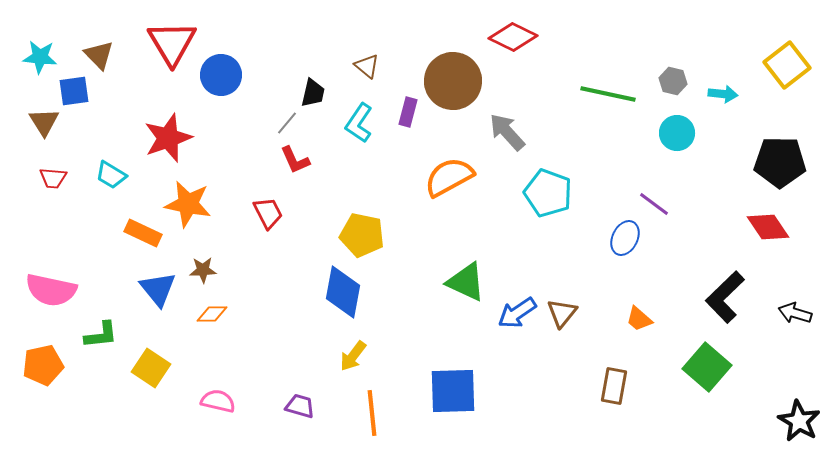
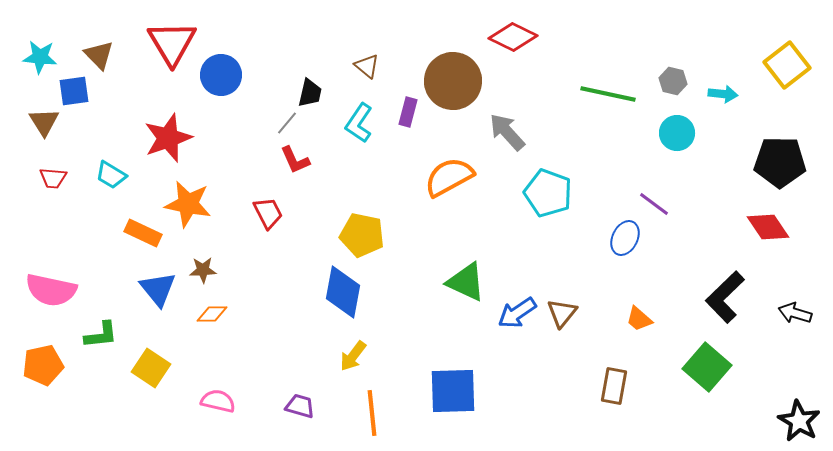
black trapezoid at (313, 93): moved 3 px left
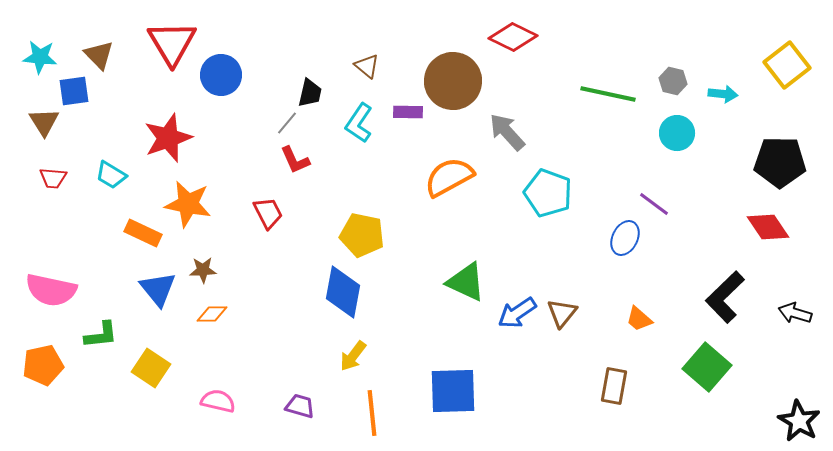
purple rectangle at (408, 112): rotated 76 degrees clockwise
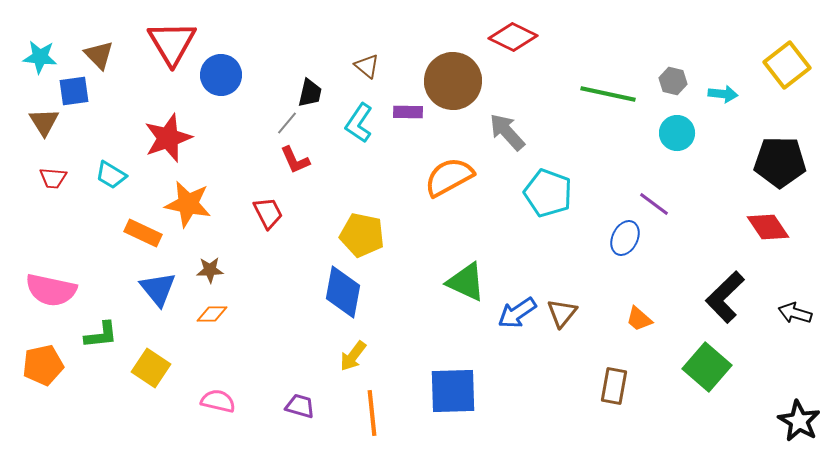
brown star at (203, 270): moved 7 px right
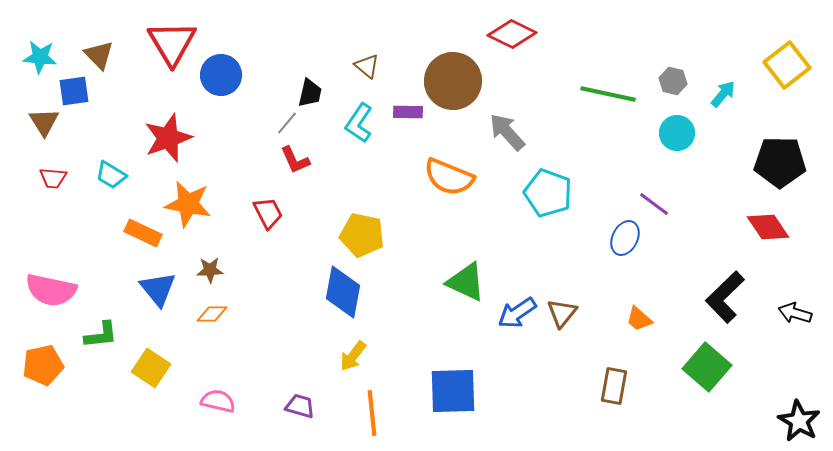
red diamond at (513, 37): moved 1 px left, 3 px up
cyan arrow at (723, 94): rotated 56 degrees counterclockwise
orange semicircle at (449, 177): rotated 129 degrees counterclockwise
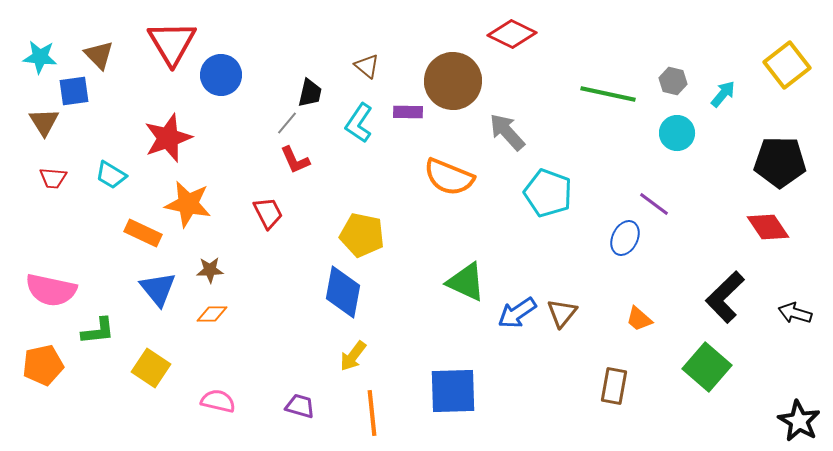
green L-shape at (101, 335): moved 3 px left, 4 px up
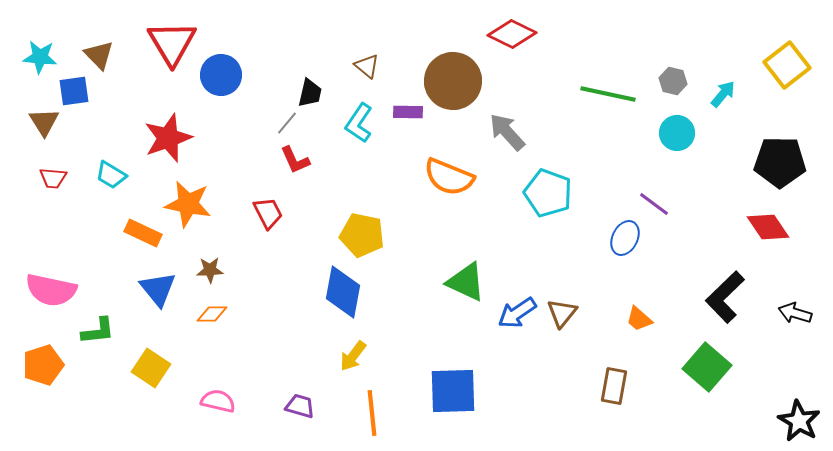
orange pentagon at (43, 365): rotated 6 degrees counterclockwise
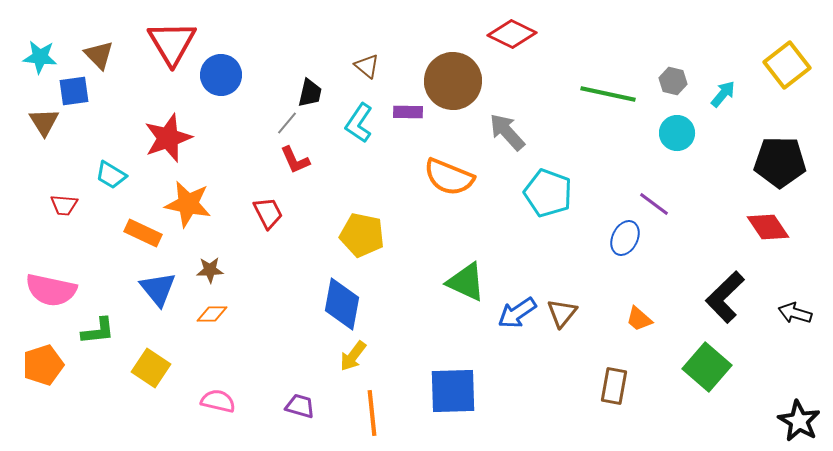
red trapezoid at (53, 178): moved 11 px right, 27 px down
blue diamond at (343, 292): moved 1 px left, 12 px down
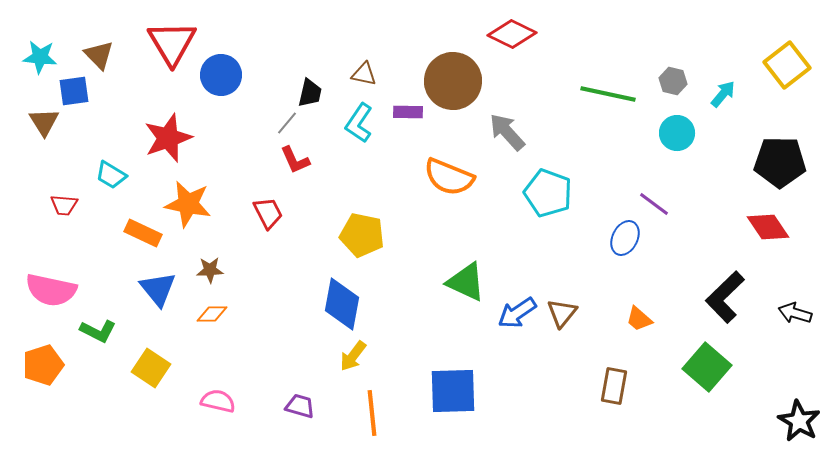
brown triangle at (367, 66): moved 3 px left, 8 px down; rotated 28 degrees counterclockwise
green L-shape at (98, 331): rotated 33 degrees clockwise
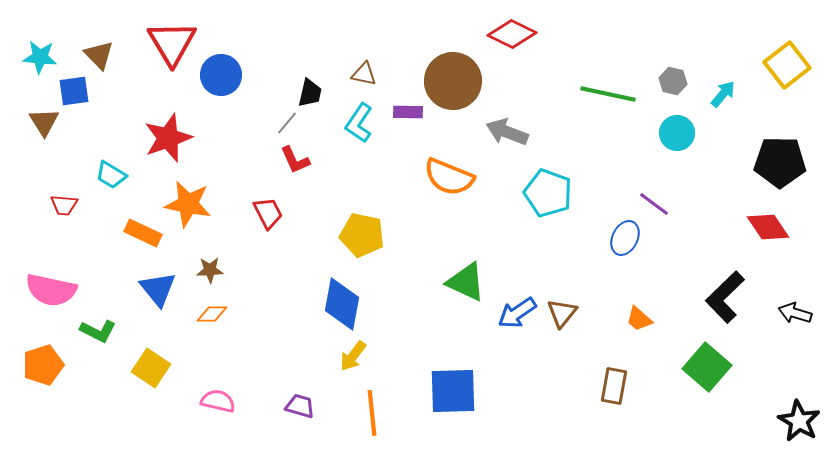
gray arrow at (507, 132): rotated 27 degrees counterclockwise
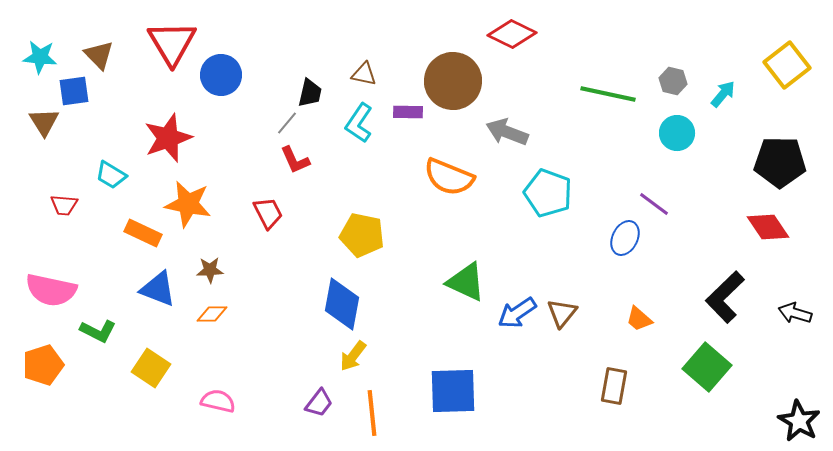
blue triangle at (158, 289): rotated 30 degrees counterclockwise
purple trapezoid at (300, 406): moved 19 px right, 3 px up; rotated 112 degrees clockwise
